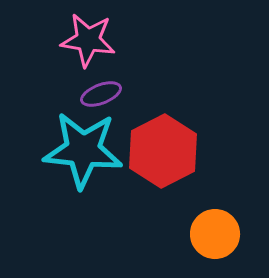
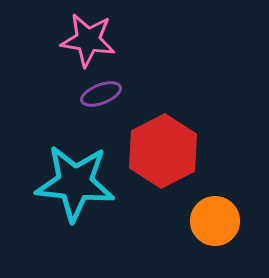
cyan star: moved 8 px left, 33 px down
orange circle: moved 13 px up
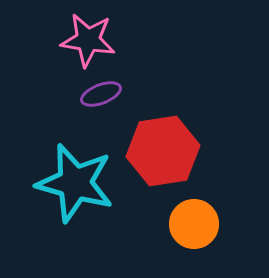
red hexagon: rotated 18 degrees clockwise
cyan star: rotated 10 degrees clockwise
orange circle: moved 21 px left, 3 px down
